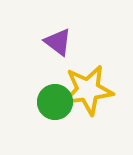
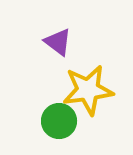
green circle: moved 4 px right, 19 px down
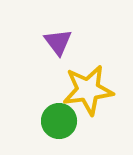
purple triangle: rotated 16 degrees clockwise
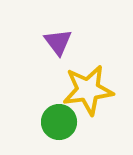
green circle: moved 1 px down
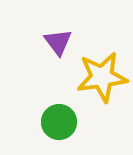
yellow star: moved 14 px right, 13 px up
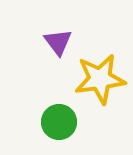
yellow star: moved 2 px left, 2 px down
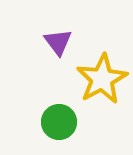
yellow star: moved 2 px right; rotated 21 degrees counterclockwise
